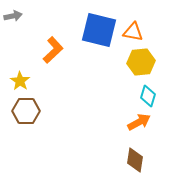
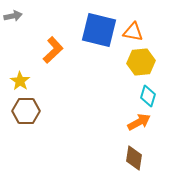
brown diamond: moved 1 px left, 2 px up
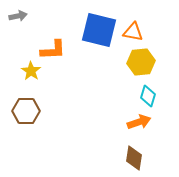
gray arrow: moved 5 px right
orange L-shape: rotated 40 degrees clockwise
yellow star: moved 11 px right, 10 px up
orange arrow: rotated 10 degrees clockwise
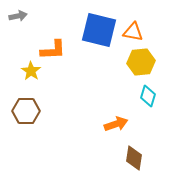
orange arrow: moved 23 px left, 2 px down
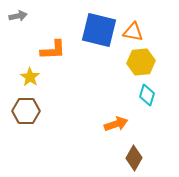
yellow star: moved 1 px left, 6 px down
cyan diamond: moved 1 px left, 1 px up
brown diamond: rotated 20 degrees clockwise
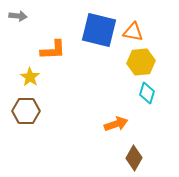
gray arrow: rotated 18 degrees clockwise
cyan diamond: moved 2 px up
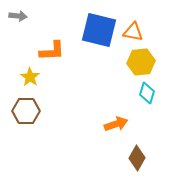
orange L-shape: moved 1 px left, 1 px down
brown diamond: moved 3 px right
